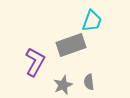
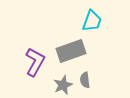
gray rectangle: moved 6 px down
gray semicircle: moved 4 px left, 2 px up
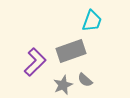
purple L-shape: rotated 16 degrees clockwise
gray semicircle: rotated 42 degrees counterclockwise
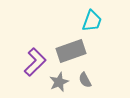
gray semicircle: rotated 21 degrees clockwise
gray star: moved 4 px left, 3 px up
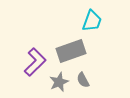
gray semicircle: moved 2 px left
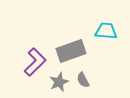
cyan trapezoid: moved 14 px right, 10 px down; rotated 105 degrees counterclockwise
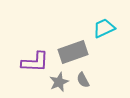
cyan trapezoid: moved 2 px left, 3 px up; rotated 30 degrees counterclockwise
gray rectangle: moved 2 px right, 1 px down
purple L-shape: rotated 48 degrees clockwise
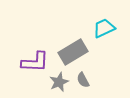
gray rectangle: rotated 12 degrees counterclockwise
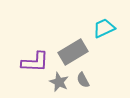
gray star: rotated 24 degrees counterclockwise
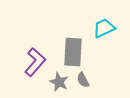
gray rectangle: rotated 56 degrees counterclockwise
purple L-shape: rotated 52 degrees counterclockwise
